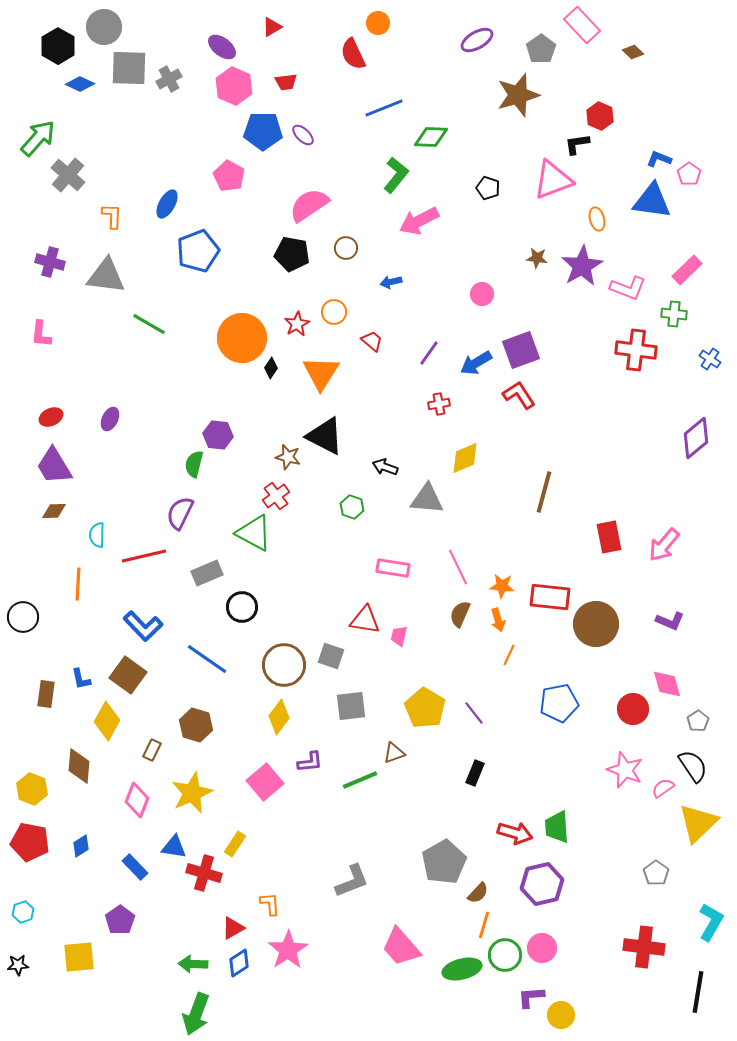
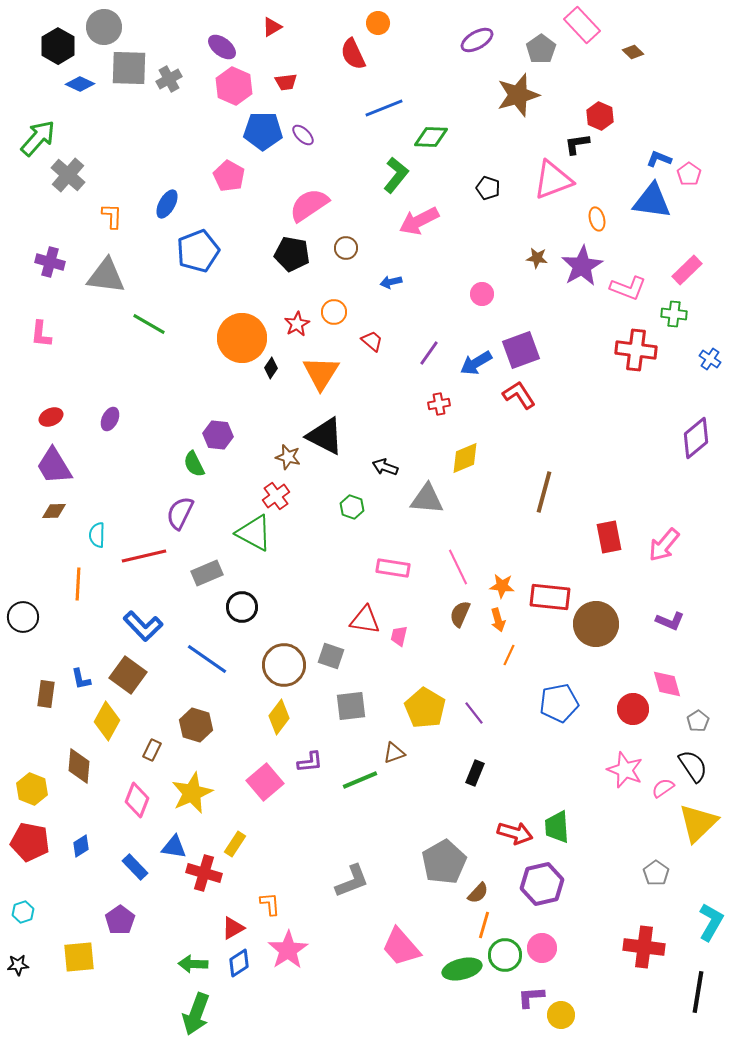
green semicircle at (194, 464): rotated 40 degrees counterclockwise
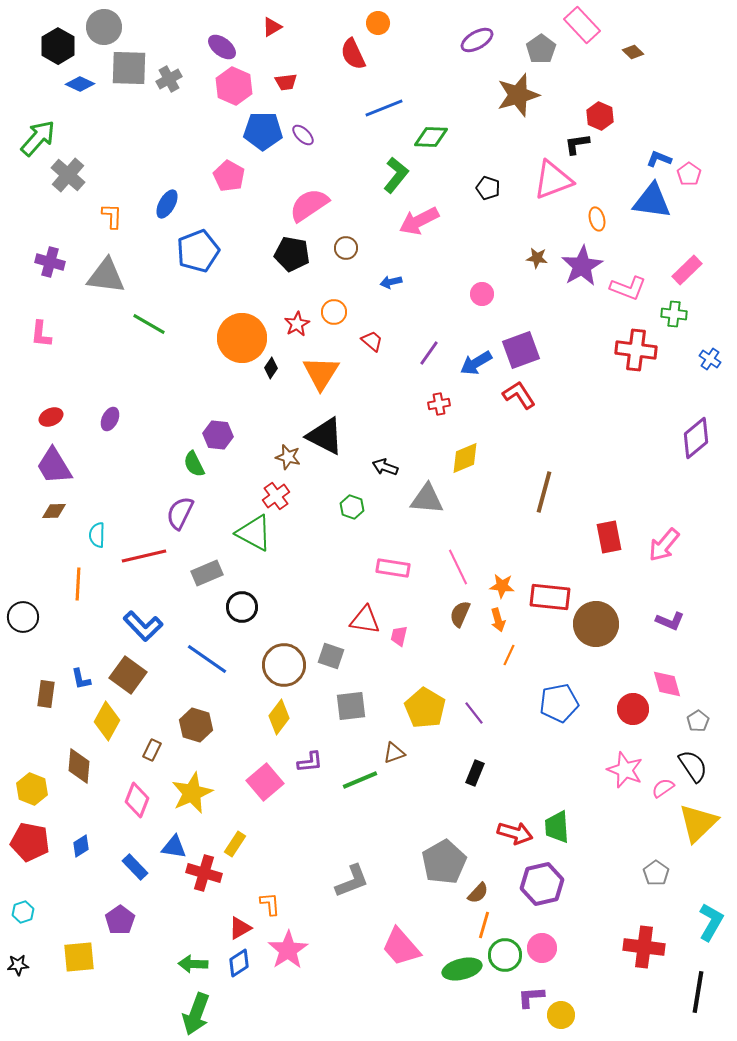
red triangle at (233, 928): moved 7 px right
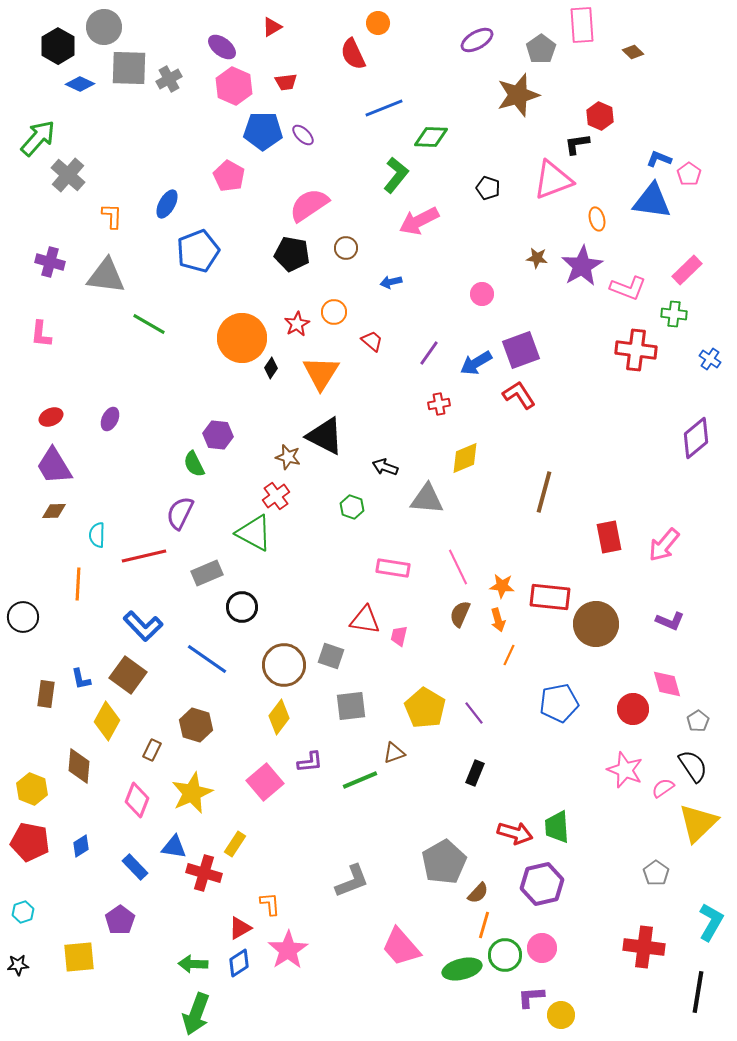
pink rectangle at (582, 25): rotated 39 degrees clockwise
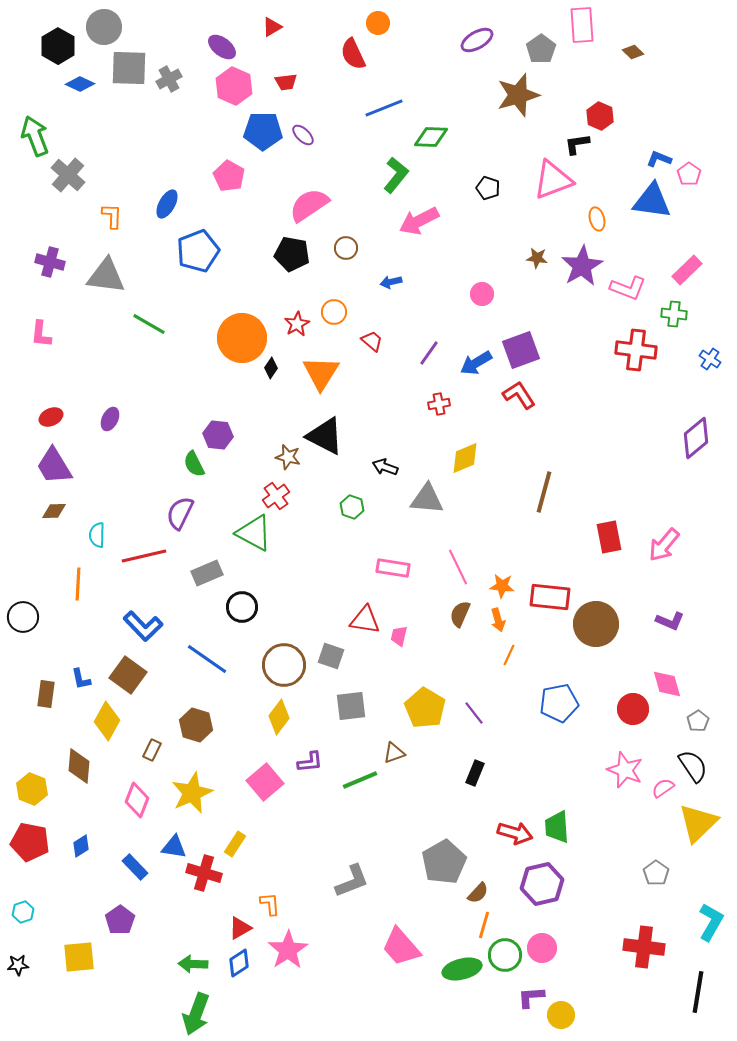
green arrow at (38, 138): moved 3 px left, 2 px up; rotated 63 degrees counterclockwise
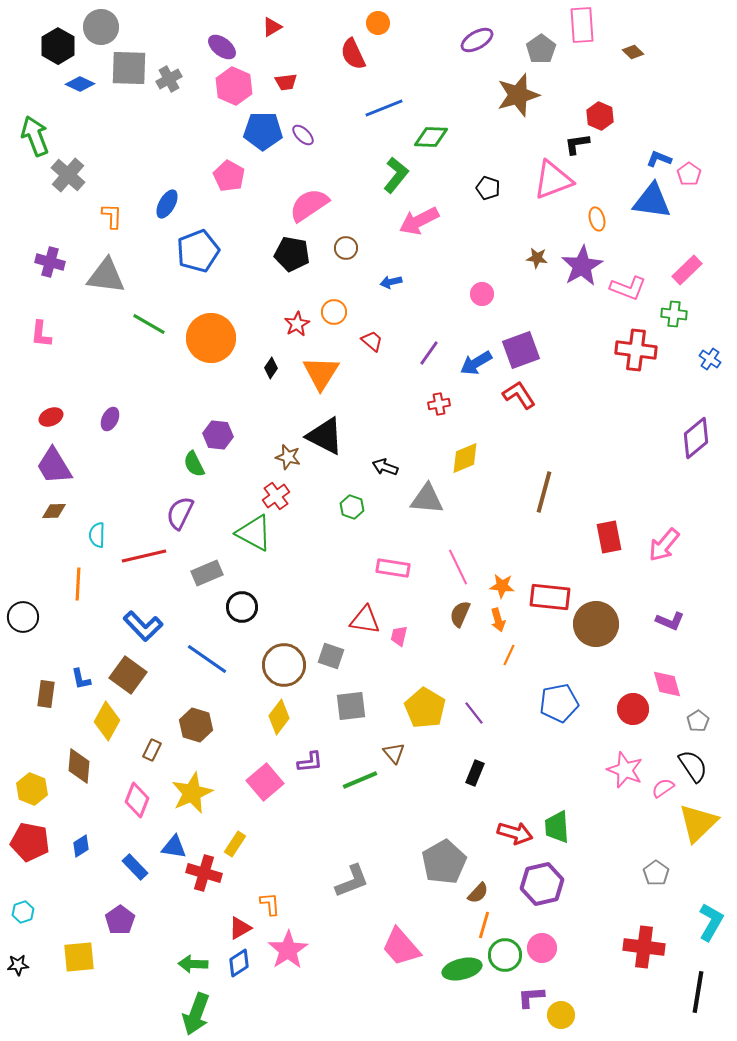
gray circle at (104, 27): moved 3 px left
orange circle at (242, 338): moved 31 px left
brown triangle at (394, 753): rotated 50 degrees counterclockwise
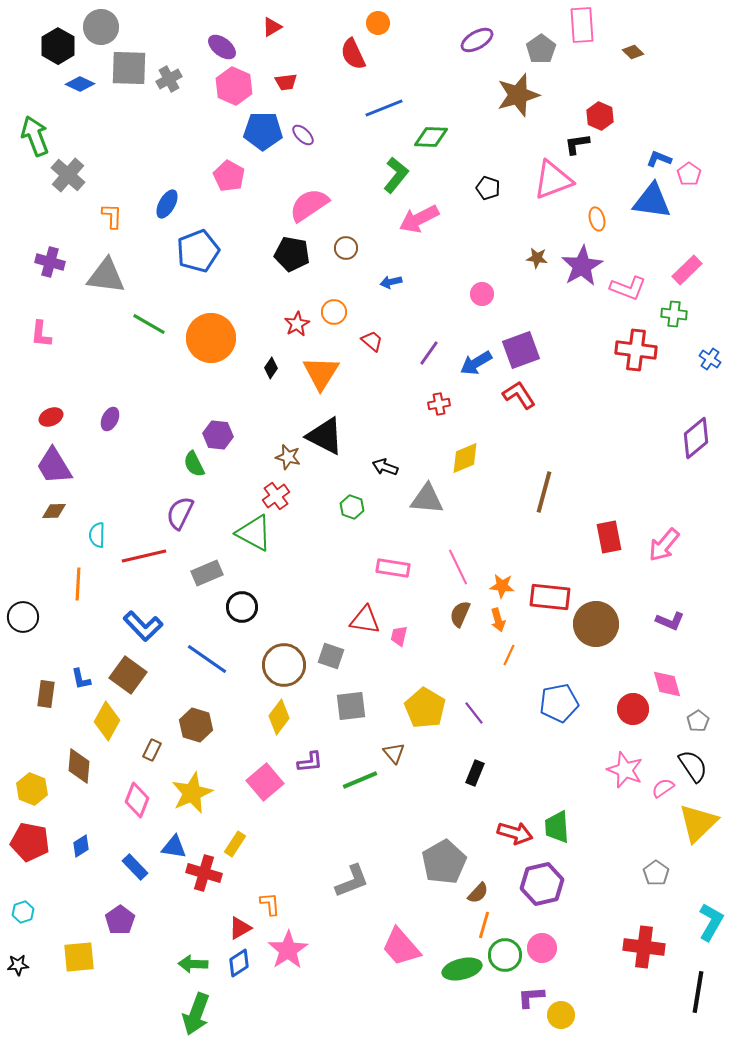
pink arrow at (419, 221): moved 2 px up
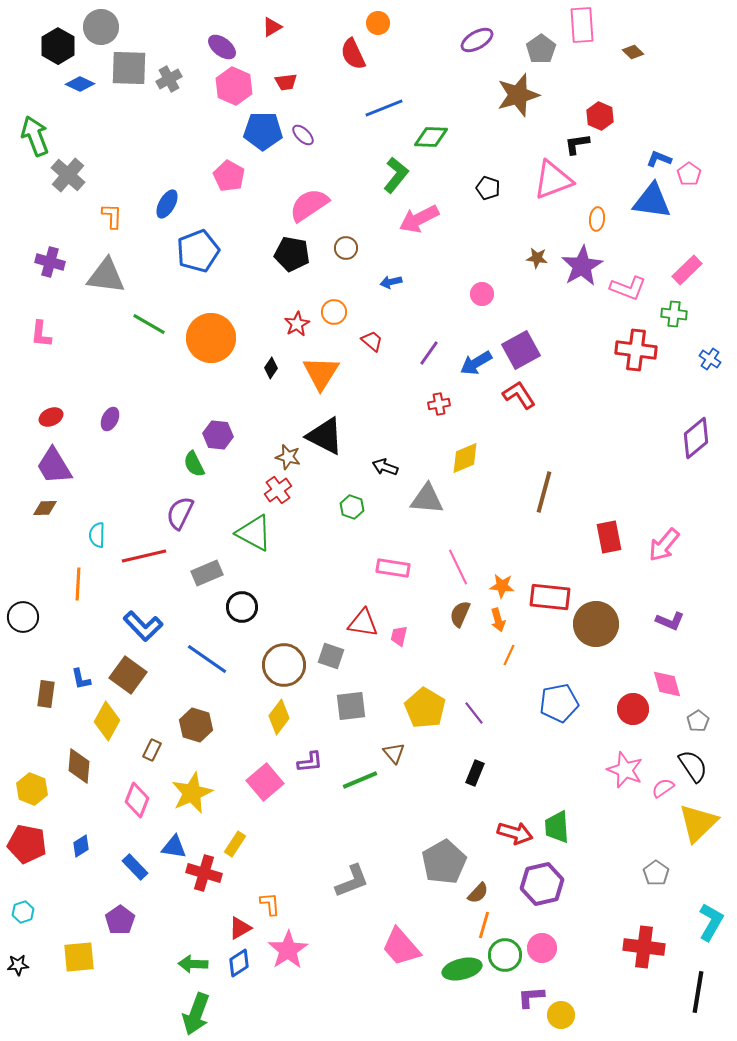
orange ellipse at (597, 219): rotated 20 degrees clockwise
purple square at (521, 350): rotated 9 degrees counterclockwise
red cross at (276, 496): moved 2 px right, 6 px up
brown diamond at (54, 511): moved 9 px left, 3 px up
red triangle at (365, 620): moved 2 px left, 3 px down
red pentagon at (30, 842): moved 3 px left, 2 px down
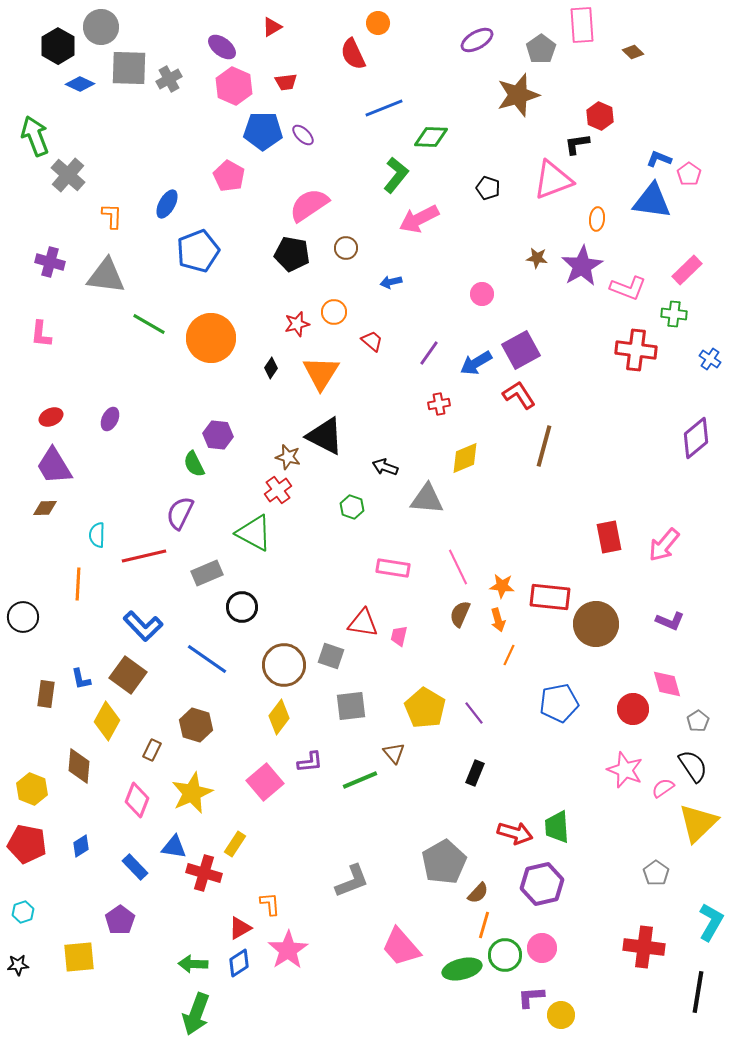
red star at (297, 324): rotated 15 degrees clockwise
brown line at (544, 492): moved 46 px up
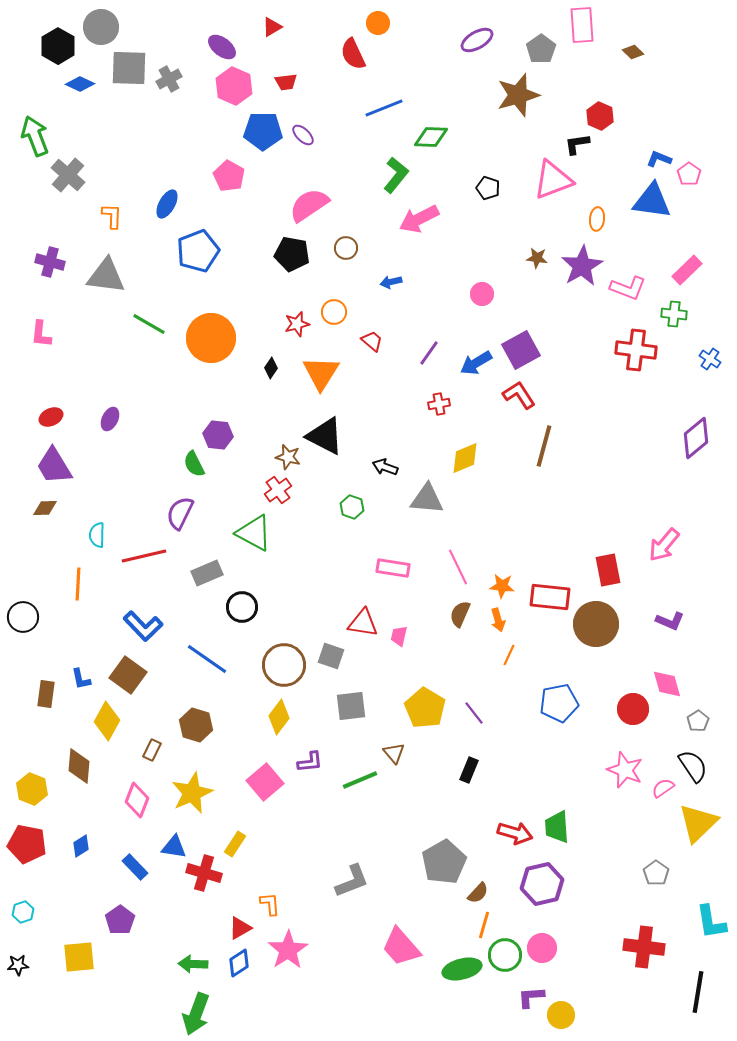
red rectangle at (609, 537): moved 1 px left, 33 px down
black rectangle at (475, 773): moved 6 px left, 3 px up
cyan L-shape at (711, 922): rotated 141 degrees clockwise
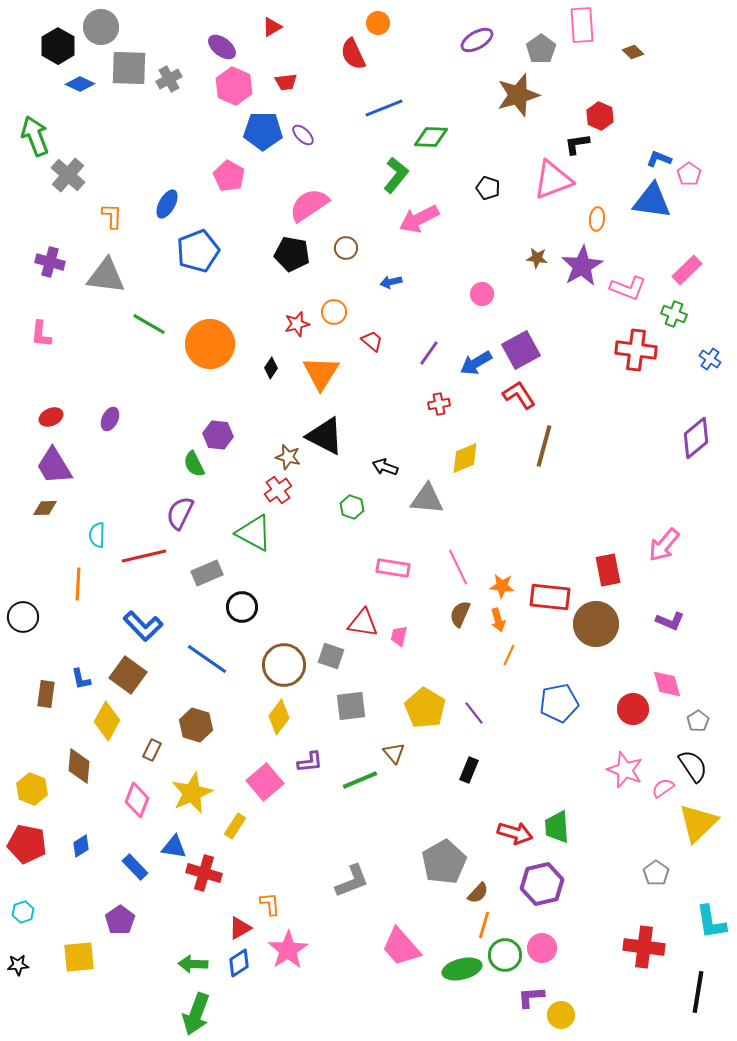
green cross at (674, 314): rotated 15 degrees clockwise
orange circle at (211, 338): moved 1 px left, 6 px down
yellow rectangle at (235, 844): moved 18 px up
